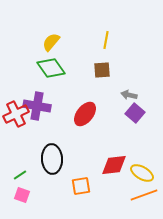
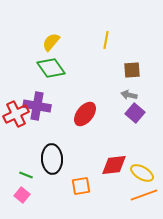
brown square: moved 30 px right
green line: moved 6 px right; rotated 56 degrees clockwise
pink square: rotated 21 degrees clockwise
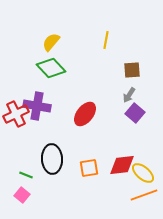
green diamond: rotated 8 degrees counterclockwise
gray arrow: rotated 70 degrees counterclockwise
red diamond: moved 8 px right
yellow ellipse: moved 1 px right; rotated 10 degrees clockwise
orange square: moved 8 px right, 18 px up
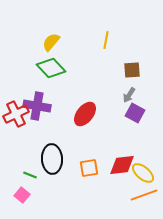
purple square: rotated 12 degrees counterclockwise
green line: moved 4 px right
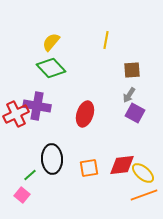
red ellipse: rotated 20 degrees counterclockwise
green line: rotated 64 degrees counterclockwise
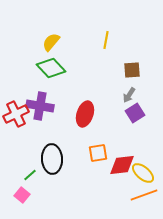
purple cross: moved 3 px right
purple square: rotated 30 degrees clockwise
orange square: moved 9 px right, 15 px up
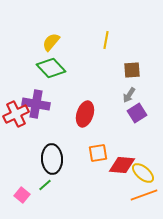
purple cross: moved 4 px left, 2 px up
purple square: moved 2 px right
red diamond: rotated 12 degrees clockwise
green line: moved 15 px right, 10 px down
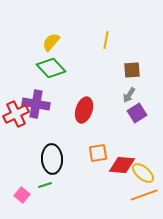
red ellipse: moved 1 px left, 4 px up
green line: rotated 24 degrees clockwise
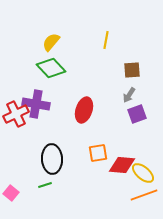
purple square: moved 1 px down; rotated 12 degrees clockwise
pink square: moved 11 px left, 2 px up
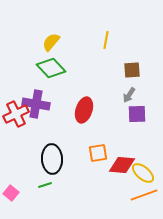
purple square: rotated 18 degrees clockwise
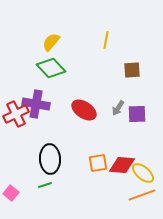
gray arrow: moved 11 px left, 13 px down
red ellipse: rotated 75 degrees counterclockwise
orange square: moved 10 px down
black ellipse: moved 2 px left
orange line: moved 2 px left
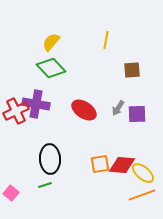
red cross: moved 3 px up
orange square: moved 2 px right, 1 px down
